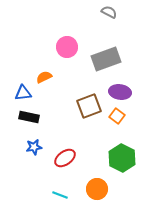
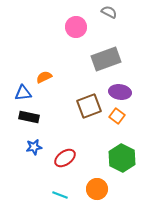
pink circle: moved 9 px right, 20 px up
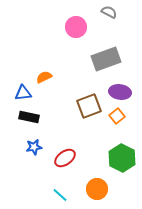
orange square: rotated 14 degrees clockwise
cyan line: rotated 21 degrees clockwise
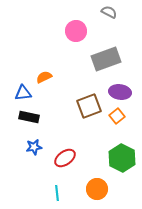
pink circle: moved 4 px down
cyan line: moved 3 px left, 2 px up; rotated 42 degrees clockwise
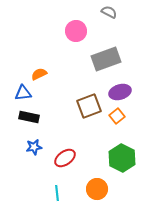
orange semicircle: moved 5 px left, 3 px up
purple ellipse: rotated 25 degrees counterclockwise
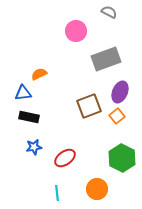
purple ellipse: rotated 50 degrees counterclockwise
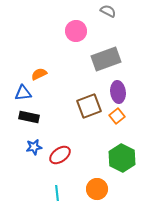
gray semicircle: moved 1 px left, 1 px up
purple ellipse: moved 2 px left; rotated 30 degrees counterclockwise
red ellipse: moved 5 px left, 3 px up
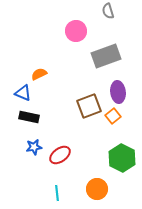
gray semicircle: rotated 133 degrees counterclockwise
gray rectangle: moved 3 px up
blue triangle: rotated 30 degrees clockwise
orange square: moved 4 px left
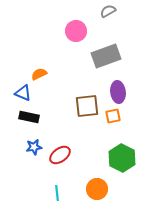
gray semicircle: rotated 77 degrees clockwise
brown square: moved 2 px left; rotated 15 degrees clockwise
orange square: rotated 28 degrees clockwise
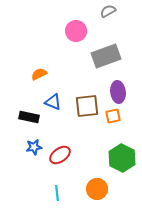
blue triangle: moved 30 px right, 9 px down
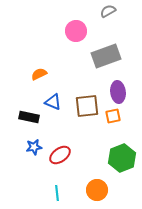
green hexagon: rotated 12 degrees clockwise
orange circle: moved 1 px down
